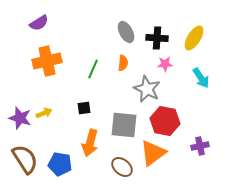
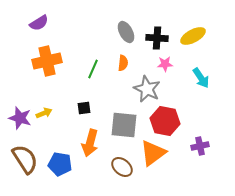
yellow ellipse: moved 1 px left, 2 px up; rotated 30 degrees clockwise
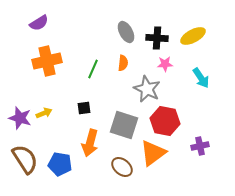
gray square: rotated 12 degrees clockwise
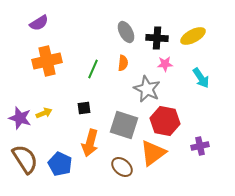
blue pentagon: rotated 15 degrees clockwise
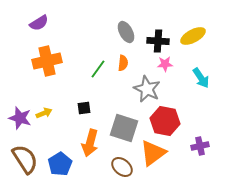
black cross: moved 1 px right, 3 px down
green line: moved 5 px right; rotated 12 degrees clockwise
gray square: moved 3 px down
blue pentagon: rotated 15 degrees clockwise
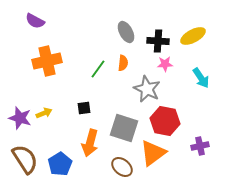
purple semicircle: moved 4 px left, 2 px up; rotated 60 degrees clockwise
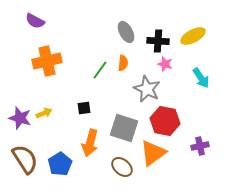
pink star: rotated 21 degrees clockwise
green line: moved 2 px right, 1 px down
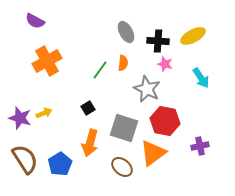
orange cross: rotated 16 degrees counterclockwise
black square: moved 4 px right; rotated 24 degrees counterclockwise
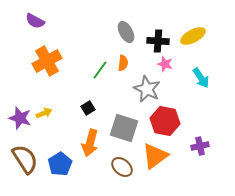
orange triangle: moved 2 px right, 3 px down
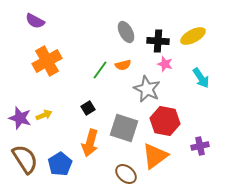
orange semicircle: moved 2 px down; rotated 70 degrees clockwise
yellow arrow: moved 2 px down
brown ellipse: moved 4 px right, 7 px down
